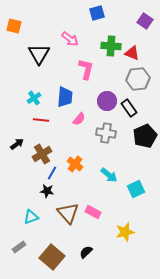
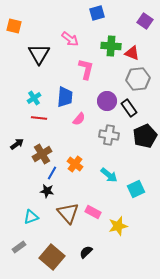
red line: moved 2 px left, 2 px up
gray cross: moved 3 px right, 2 px down
yellow star: moved 7 px left, 6 px up
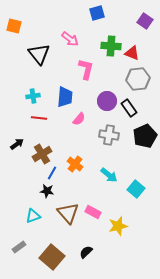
black triangle: rotated 10 degrees counterclockwise
cyan cross: moved 1 px left, 2 px up; rotated 24 degrees clockwise
cyan square: rotated 24 degrees counterclockwise
cyan triangle: moved 2 px right, 1 px up
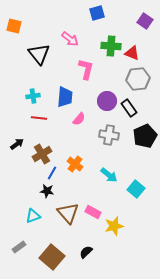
yellow star: moved 4 px left
